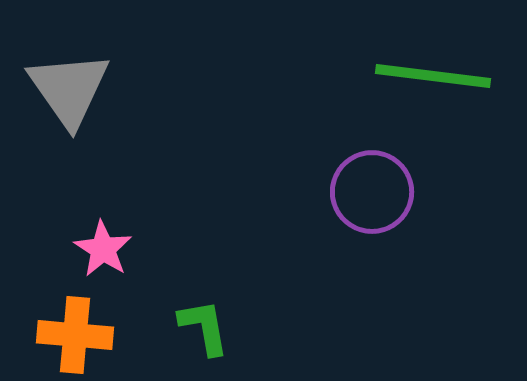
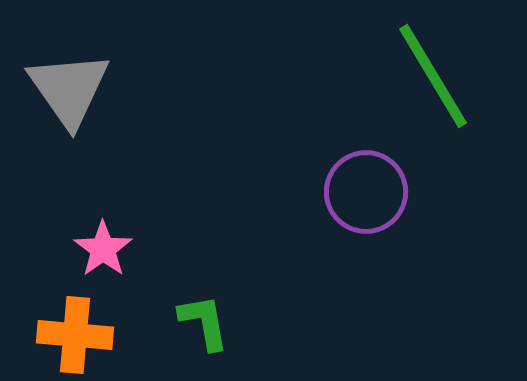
green line: rotated 52 degrees clockwise
purple circle: moved 6 px left
pink star: rotated 4 degrees clockwise
green L-shape: moved 5 px up
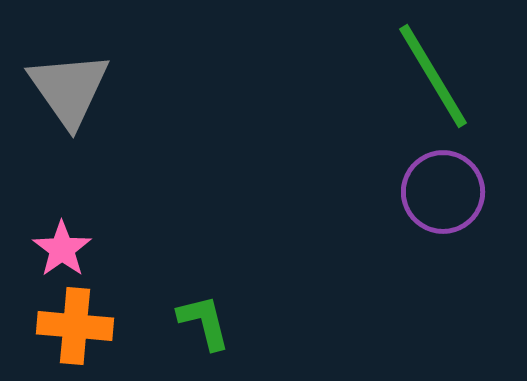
purple circle: moved 77 px right
pink star: moved 41 px left
green L-shape: rotated 4 degrees counterclockwise
orange cross: moved 9 px up
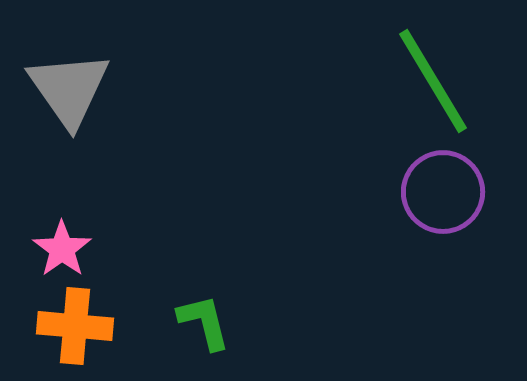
green line: moved 5 px down
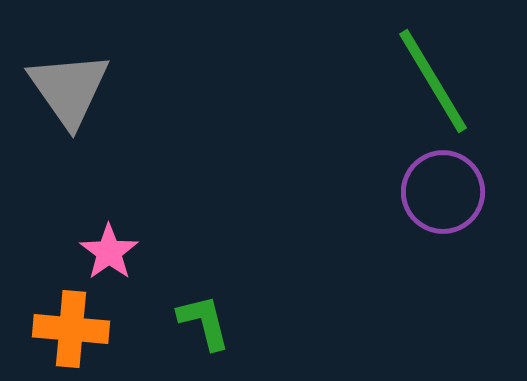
pink star: moved 47 px right, 3 px down
orange cross: moved 4 px left, 3 px down
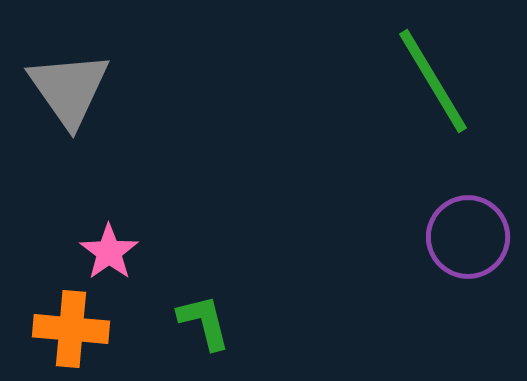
purple circle: moved 25 px right, 45 px down
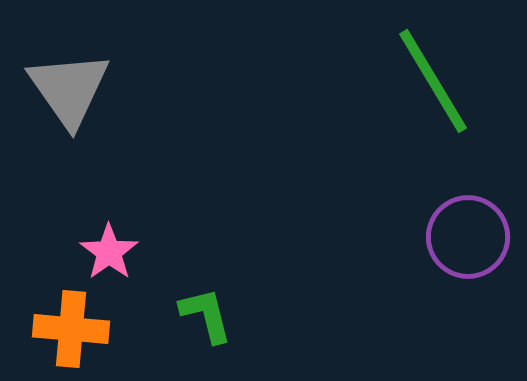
green L-shape: moved 2 px right, 7 px up
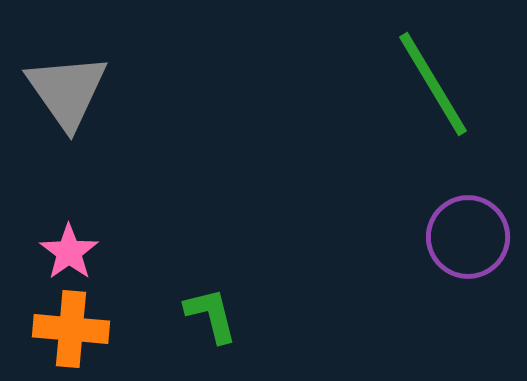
green line: moved 3 px down
gray triangle: moved 2 px left, 2 px down
pink star: moved 40 px left
green L-shape: moved 5 px right
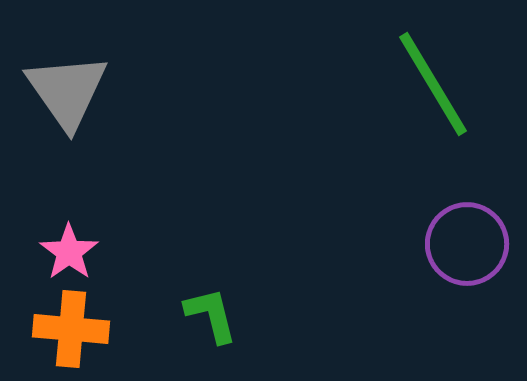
purple circle: moved 1 px left, 7 px down
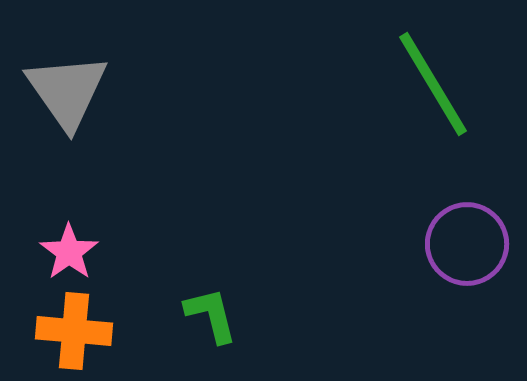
orange cross: moved 3 px right, 2 px down
